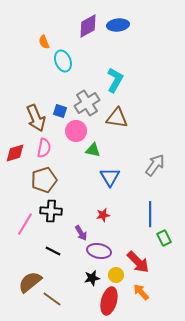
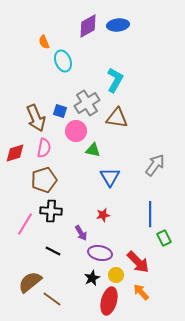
purple ellipse: moved 1 px right, 2 px down
black star: rotated 14 degrees counterclockwise
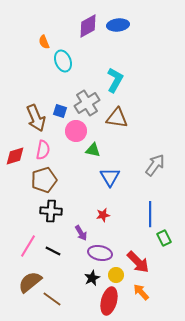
pink semicircle: moved 1 px left, 2 px down
red diamond: moved 3 px down
pink line: moved 3 px right, 22 px down
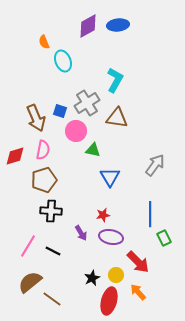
purple ellipse: moved 11 px right, 16 px up
orange arrow: moved 3 px left
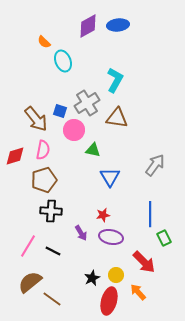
orange semicircle: rotated 24 degrees counterclockwise
brown arrow: moved 1 px down; rotated 16 degrees counterclockwise
pink circle: moved 2 px left, 1 px up
red arrow: moved 6 px right
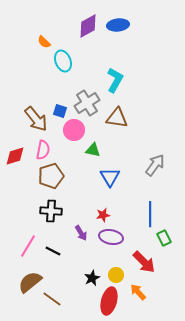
brown pentagon: moved 7 px right, 4 px up
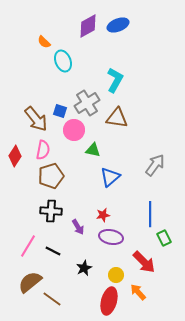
blue ellipse: rotated 15 degrees counterclockwise
red diamond: rotated 40 degrees counterclockwise
blue triangle: rotated 20 degrees clockwise
purple arrow: moved 3 px left, 6 px up
black star: moved 8 px left, 10 px up
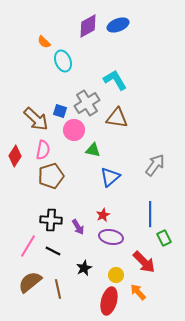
cyan L-shape: rotated 60 degrees counterclockwise
brown arrow: rotated 8 degrees counterclockwise
black cross: moved 9 px down
red star: rotated 16 degrees counterclockwise
brown line: moved 6 px right, 10 px up; rotated 42 degrees clockwise
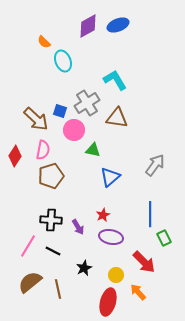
red ellipse: moved 1 px left, 1 px down
